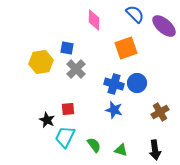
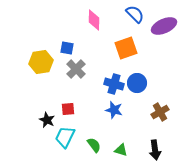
purple ellipse: rotated 65 degrees counterclockwise
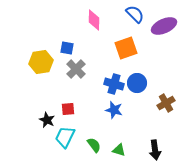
brown cross: moved 6 px right, 9 px up
green triangle: moved 2 px left
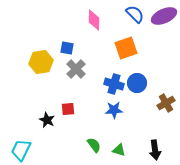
purple ellipse: moved 10 px up
blue star: rotated 18 degrees counterclockwise
cyan trapezoid: moved 44 px left, 13 px down
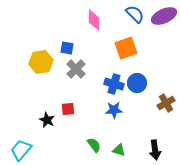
cyan trapezoid: rotated 15 degrees clockwise
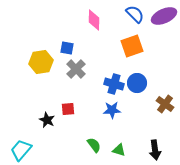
orange square: moved 6 px right, 2 px up
brown cross: moved 1 px left, 1 px down; rotated 24 degrees counterclockwise
blue star: moved 2 px left
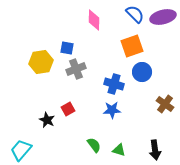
purple ellipse: moved 1 px left, 1 px down; rotated 10 degrees clockwise
gray cross: rotated 24 degrees clockwise
blue circle: moved 5 px right, 11 px up
red square: rotated 24 degrees counterclockwise
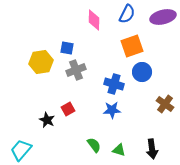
blue semicircle: moved 8 px left; rotated 72 degrees clockwise
gray cross: moved 1 px down
black arrow: moved 3 px left, 1 px up
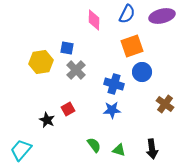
purple ellipse: moved 1 px left, 1 px up
gray cross: rotated 24 degrees counterclockwise
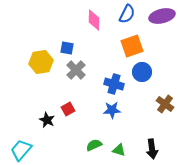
green semicircle: rotated 77 degrees counterclockwise
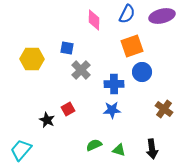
yellow hexagon: moved 9 px left, 3 px up; rotated 10 degrees clockwise
gray cross: moved 5 px right
blue cross: rotated 18 degrees counterclockwise
brown cross: moved 1 px left, 5 px down
